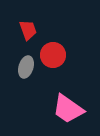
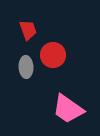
gray ellipse: rotated 20 degrees counterclockwise
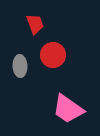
red trapezoid: moved 7 px right, 6 px up
gray ellipse: moved 6 px left, 1 px up
